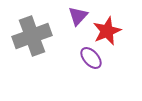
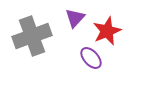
purple triangle: moved 3 px left, 2 px down
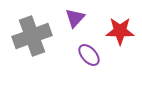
red star: moved 13 px right; rotated 24 degrees clockwise
purple ellipse: moved 2 px left, 3 px up
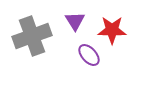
purple triangle: moved 3 px down; rotated 15 degrees counterclockwise
red star: moved 8 px left, 1 px up
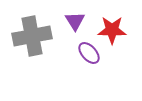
gray cross: rotated 9 degrees clockwise
purple ellipse: moved 2 px up
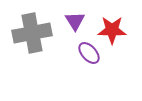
gray cross: moved 3 px up
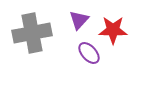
purple triangle: moved 4 px right, 1 px up; rotated 15 degrees clockwise
red star: moved 1 px right
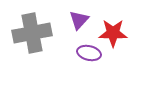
red star: moved 3 px down
purple ellipse: rotated 35 degrees counterclockwise
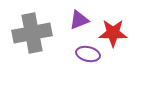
purple triangle: rotated 25 degrees clockwise
purple ellipse: moved 1 px left, 1 px down
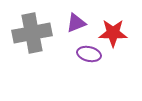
purple triangle: moved 3 px left, 3 px down
purple ellipse: moved 1 px right
